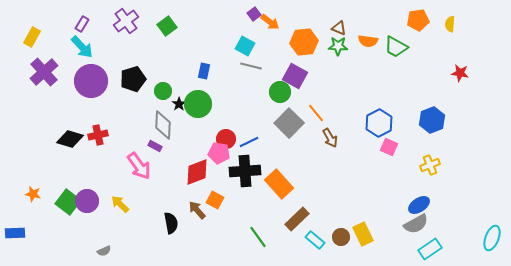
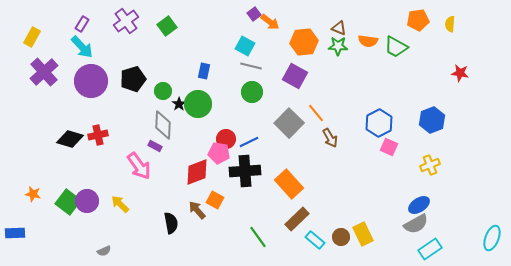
green circle at (280, 92): moved 28 px left
orange rectangle at (279, 184): moved 10 px right
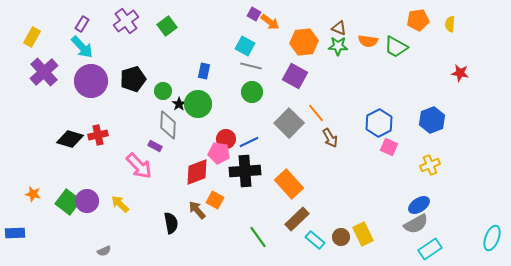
purple square at (254, 14): rotated 24 degrees counterclockwise
gray diamond at (163, 125): moved 5 px right
pink arrow at (139, 166): rotated 8 degrees counterclockwise
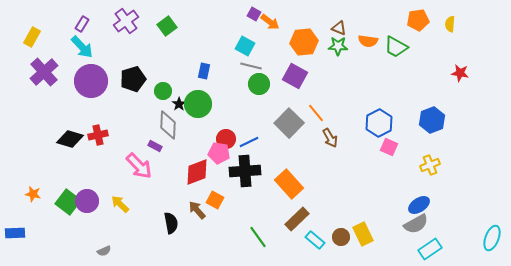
green circle at (252, 92): moved 7 px right, 8 px up
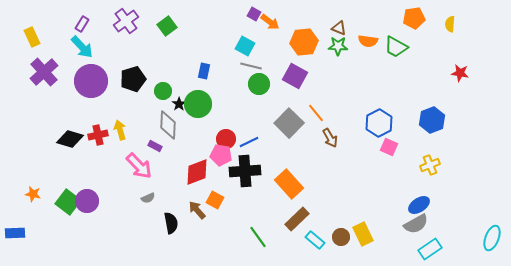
orange pentagon at (418, 20): moved 4 px left, 2 px up
yellow rectangle at (32, 37): rotated 54 degrees counterclockwise
pink pentagon at (219, 153): moved 2 px right, 2 px down
yellow arrow at (120, 204): moved 74 px up; rotated 30 degrees clockwise
gray semicircle at (104, 251): moved 44 px right, 53 px up
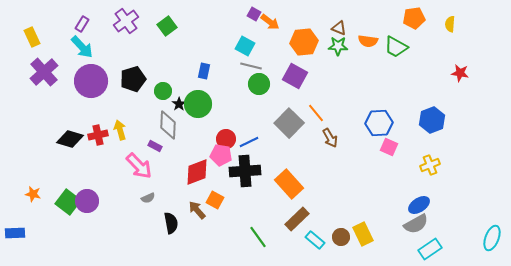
blue hexagon at (379, 123): rotated 24 degrees clockwise
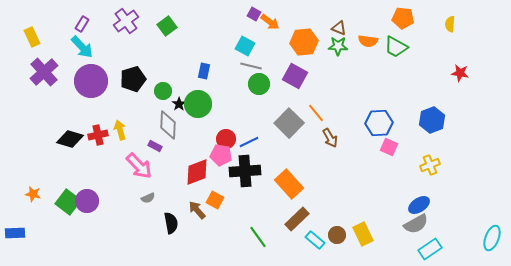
orange pentagon at (414, 18): moved 11 px left; rotated 15 degrees clockwise
brown circle at (341, 237): moved 4 px left, 2 px up
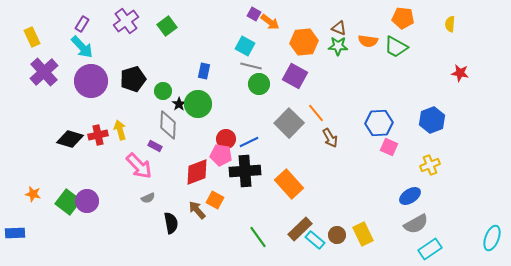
blue ellipse at (419, 205): moved 9 px left, 9 px up
brown rectangle at (297, 219): moved 3 px right, 10 px down
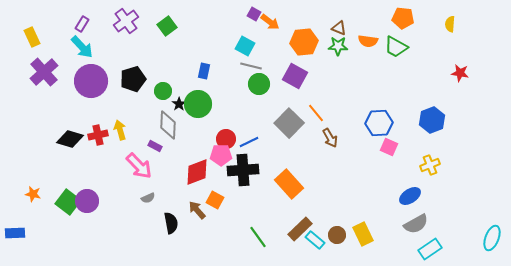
pink pentagon at (221, 155): rotated 10 degrees counterclockwise
black cross at (245, 171): moved 2 px left, 1 px up
